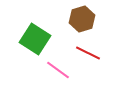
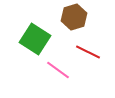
brown hexagon: moved 8 px left, 2 px up
red line: moved 1 px up
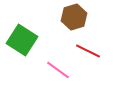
green square: moved 13 px left, 1 px down
red line: moved 1 px up
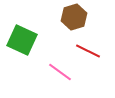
green square: rotated 8 degrees counterclockwise
pink line: moved 2 px right, 2 px down
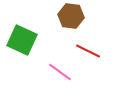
brown hexagon: moved 3 px left, 1 px up; rotated 25 degrees clockwise
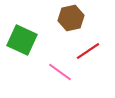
brown hexagon: moved 2 px down; rotated 20 degrees counterclockwise
red line: rotated 60 degrees counterclockwise
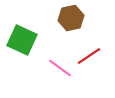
red line: moved 1 px right, 5 px down
pink line: moved 4 px up
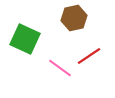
brown hexagon: moved 3 px right
green square: moved 3 px right, 1 px up
